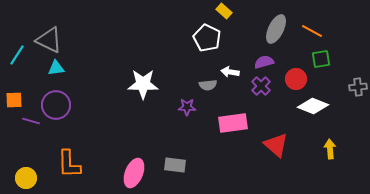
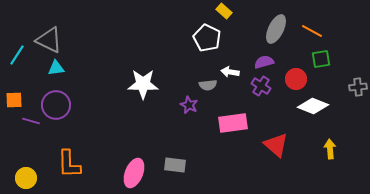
purple cross: rotated 12 degrees counterclockwise
purple star: moved 2 px right, 2 px up; rotated 24 degrees clockwise
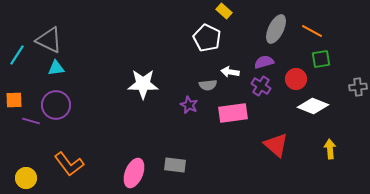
pink rectangle: moved 10 px up
orange L-shape: rotated 36 degrees counterclockwise
